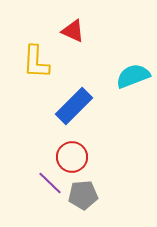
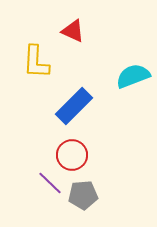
red circle: moved 2 px up
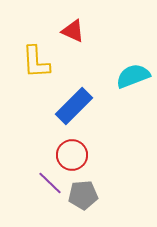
yellow L-shape: rotated 6 degrees counterclockwise
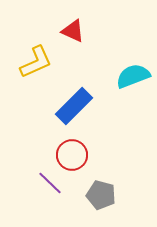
yellow L-shape: rotated 111 degrees counterclockwise
gray pentagon: moved 18 px right; rotated 20 degrees clockwise
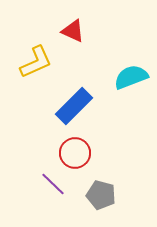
cyan semicircle: moved 2 px left, 1 px down
red circle: moved 3 px right, 2 px up
purple line: moved 3 px right, 1 px down
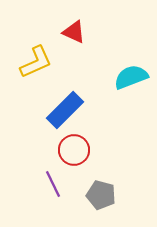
red triangle: moved 1 px right, 1 px down
blue rectangle: moved 9 px left, 4 px down
red circle: moved 1 px left, 3 px up
purple line: rotated 20 degrees clockwise
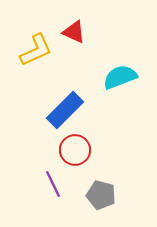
yellow L-shape: moved 12 px up
cyan semicircle: moved 11 px left
red circle: moved 1 px right
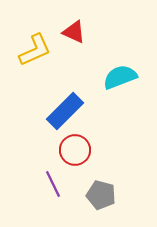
yellow L-shape: moved 1 px left
blue rectangle: moved 1 px down
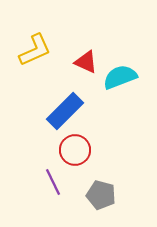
red triangle: moved 12 px right, 30 px down
purple line: moved 2 px up
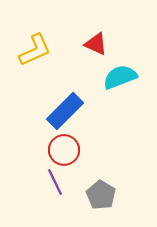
red triangle: moved 10 px right, 18 px up
red circle: moved 11 px left
purple line: moved 2 px right
gray pentagon: rotated 16 degrees clockwise
